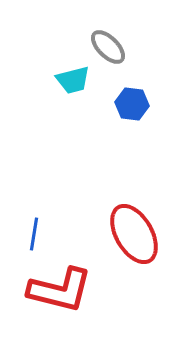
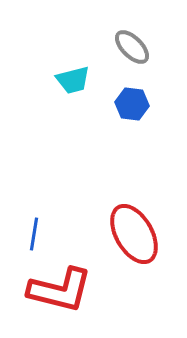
gray ellipse: moved 24 px right
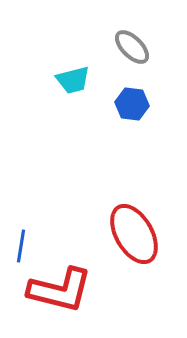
blue line: moved 13 px left, 12 px down
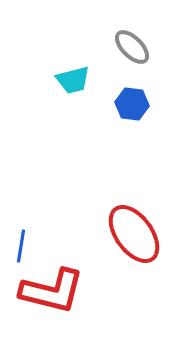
red ellipse: rotated 6 degrees counterclockwise
red L-shape: moved 8 px left, 1 px down
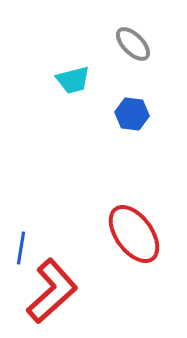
gray ellipse: moved 1 px right, 3 px up
blue hexagon: moved 10 px down
blue line: moved 2 px down
red L-shape: rotated 56 degrees counterclockwise
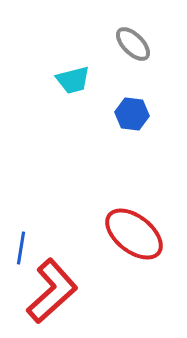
red ellipse: rotated 16 degrees counterclockwise
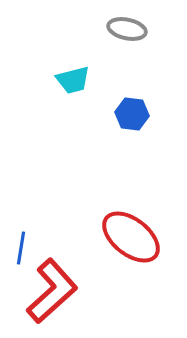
gray ellipse: moved 6 px left, 15 px up; rotated 33 degrees counterclockwise
red ellipse: moved 3 px left, 3 px down
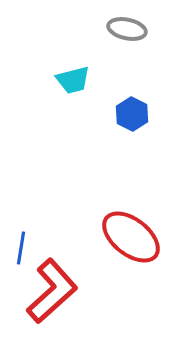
blue hexagon: rotated 20 degrees clockwise
